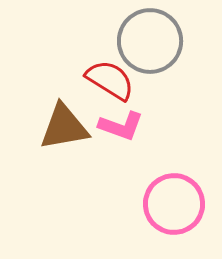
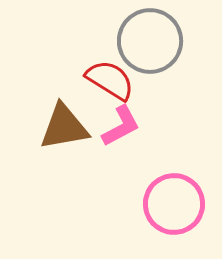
pink L-shape: rotated 48 degrees counterclockwise
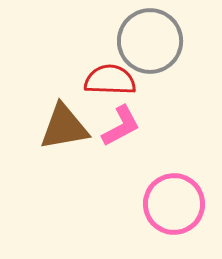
red semicircle: rotated 30 degrees counterclockwise
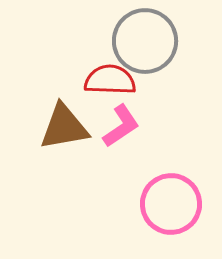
gray circle: moved 5 px left
pink L-shape: rotated 6 degrees counterclockwise
pink circle: moved 3 px left
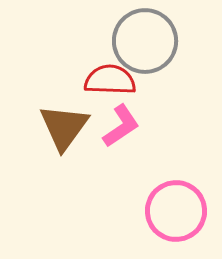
brown triangle: rotated 44 degrees counterclockwise
pink circle: moved 5 px right, 7 px down
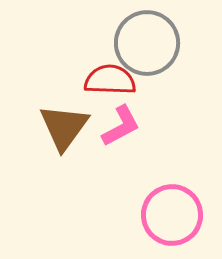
gray circle: moved 2 px right, 2 px down
pink L-shape: rotated 6 degrees clockwise
pink circle: moved 4 px left, 4 px down
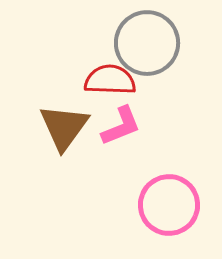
pink L-shape: rotated 6 degrees clockwise
pink circle: moved 3 px left, 10 px up
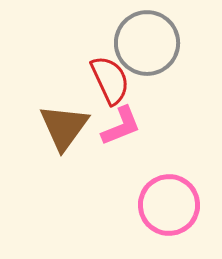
red semicircle: rotated 63 degrees clockwise
